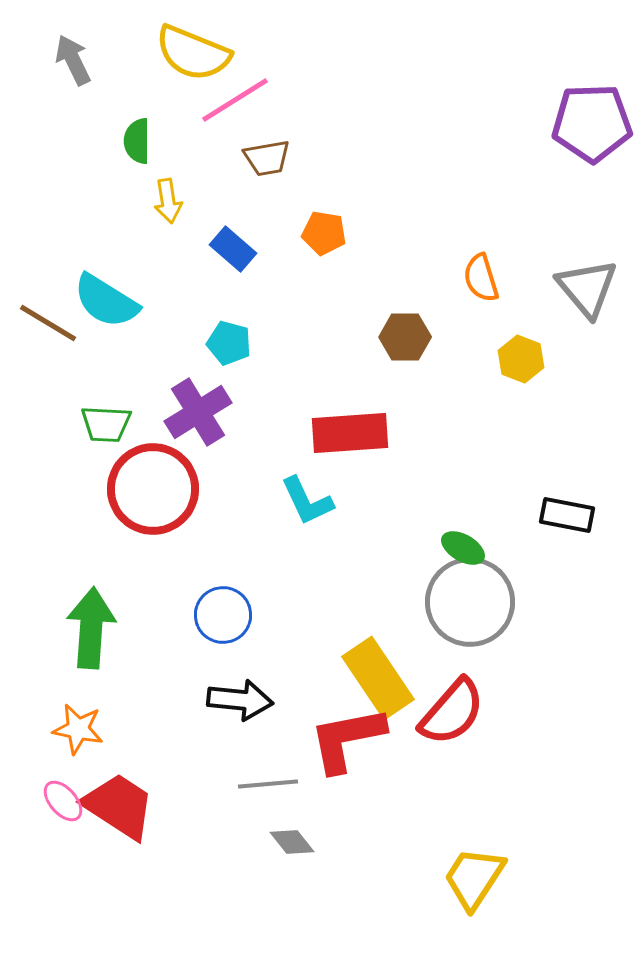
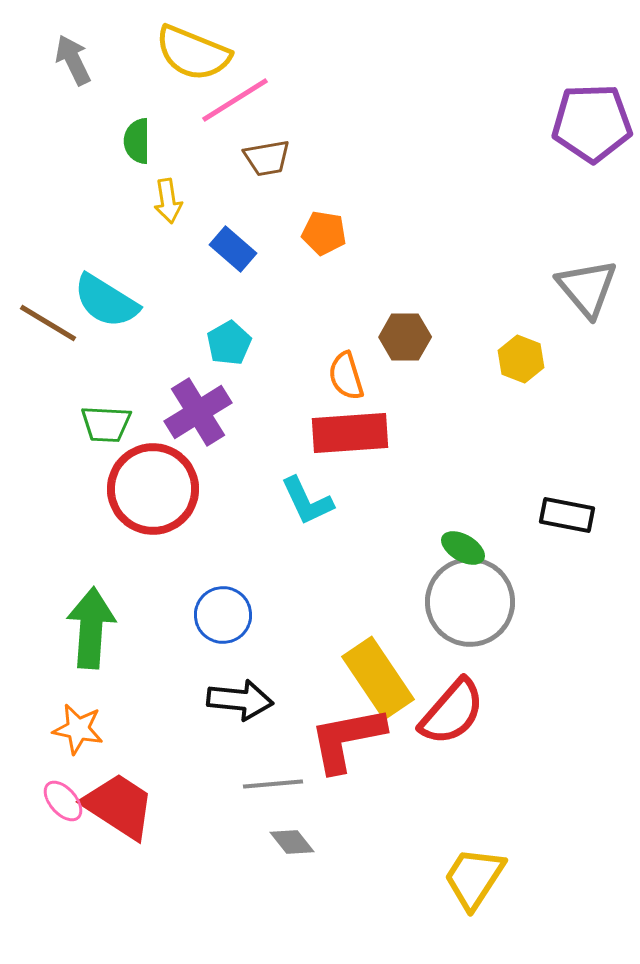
orange semicircle: moved 135 px left, 98 px down
cyan pentagon: rotated 27 degrees clockwise
gray line: moved 5 px right
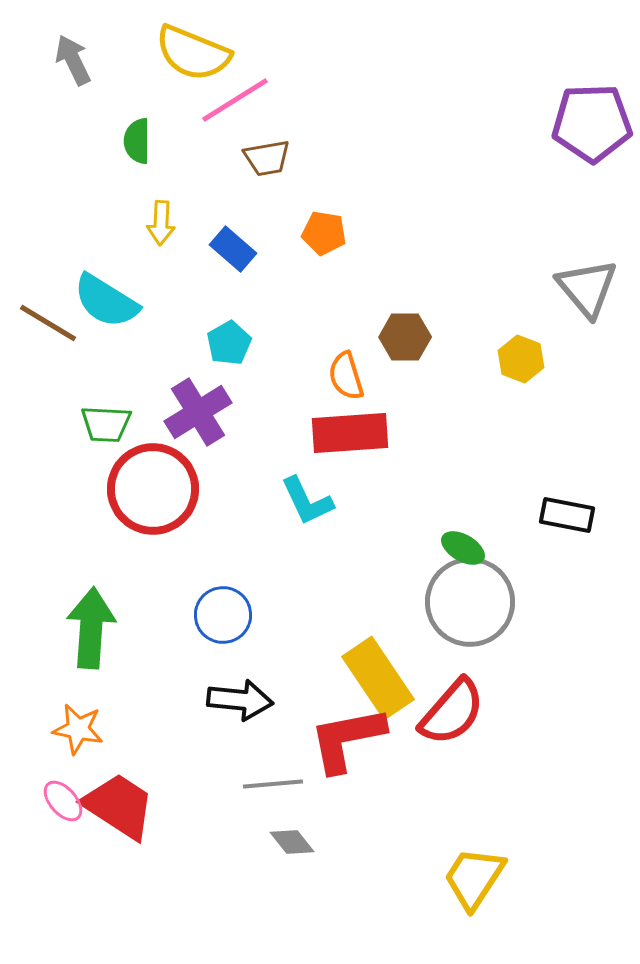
yellow arrow: moved 7 px left, 22 px down; rotated 12 degrees clockwise
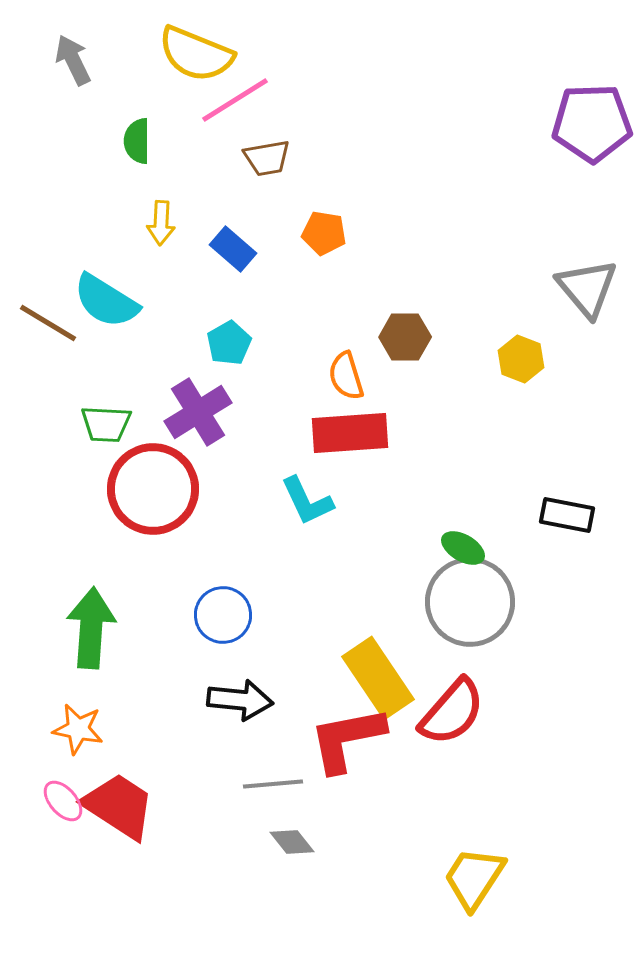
yellow semicircle: moved 3 px right, 1 px down
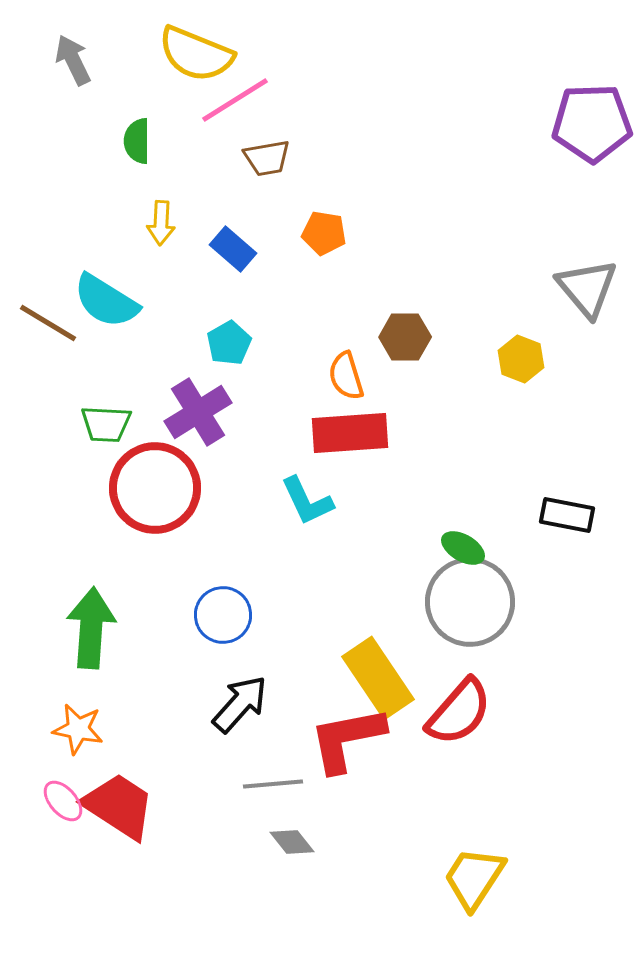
red circle: moved 2 px right, 1 px up
black arrow: moved 4 px down; rotated 54 degrees counterclockwise
red semicircle: moved 7 px right
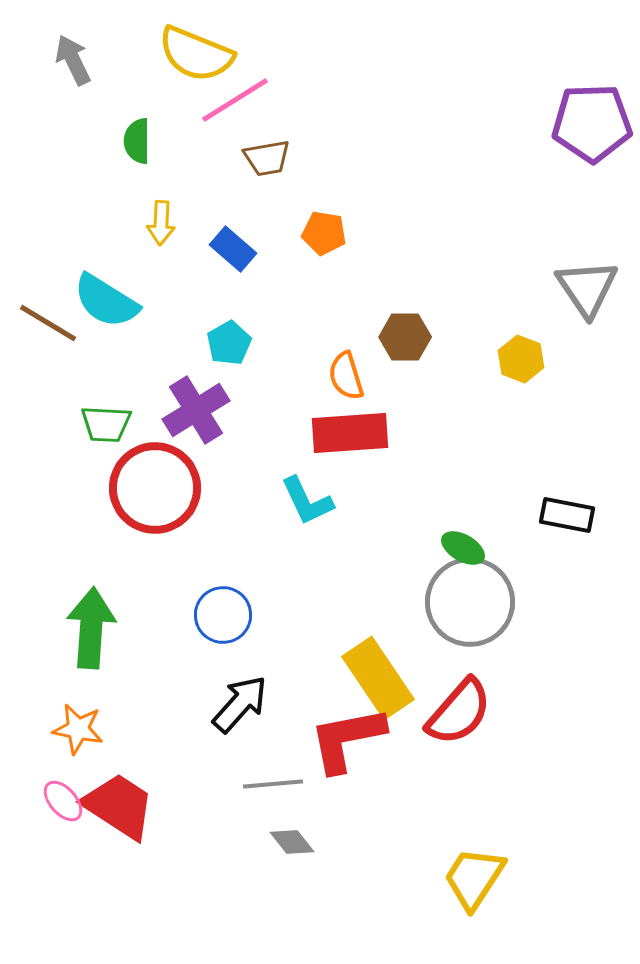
gray triangle: rotated 6 degrees clockwise
purple cross: moved 2 px left, 2 px up
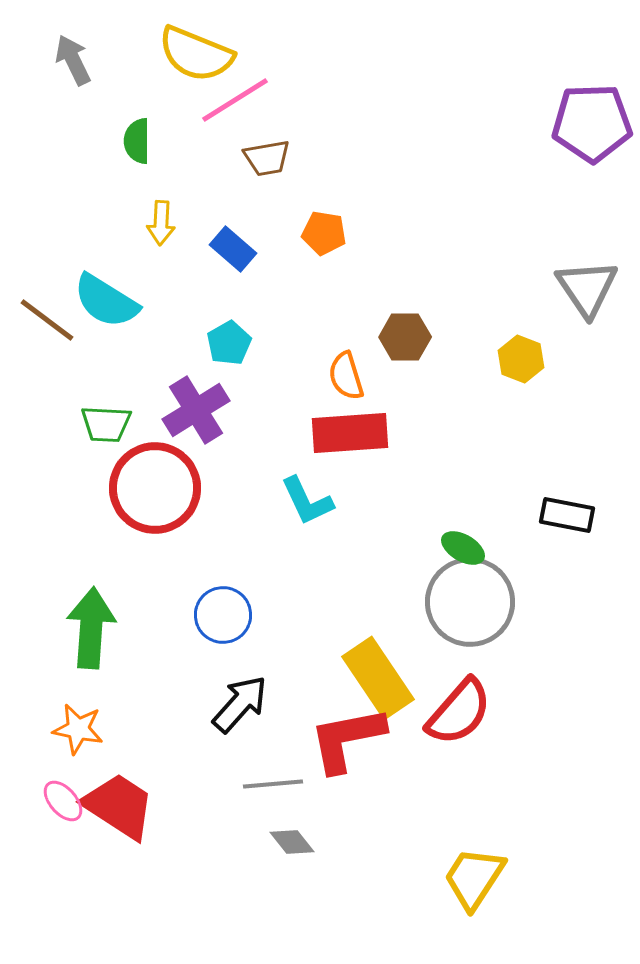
brown line: moved 1 px left, 3 px up; rotated 6 degrees clockwise
